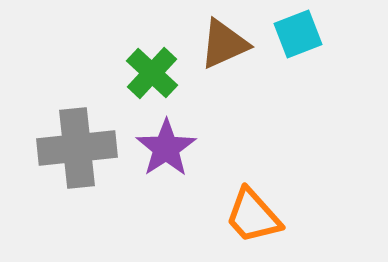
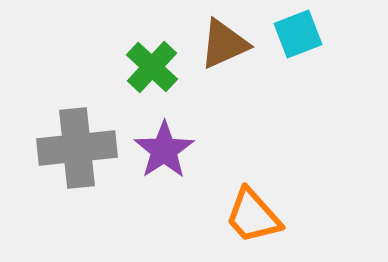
green cross: moved 6 px up
purple star: moved 2 px left, 2 px down
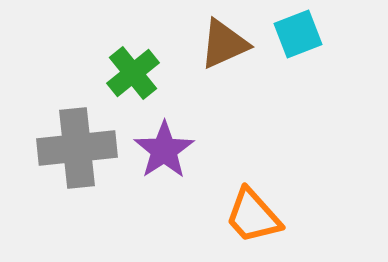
green cross: moved 19 px left, 6 px down; rotated 8 degrees clockwise
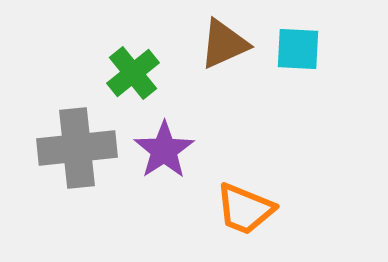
cyan square: moved 15 px down; rotated 24 degrees clockwise
orange trapezoid: moved 8 px left, 7 px up; rotated 26 degrees counterclockwise
